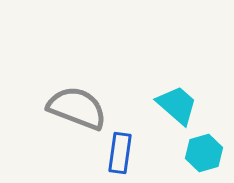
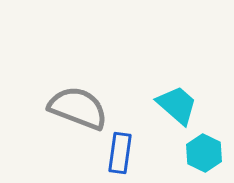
gray semicircle: moved 1 px right
cyan hexagon: rotated 18 degrees counterclockwise
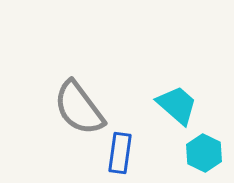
gray semicircle: moved 1 px right; rotated 148 degrees counterclockwise
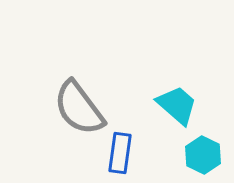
cyan hexagon: moved 1 px left, 2 px down
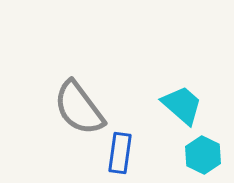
cyan trapezoid: moved 5 px right
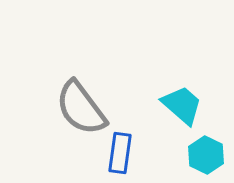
gray semicircle: moved 2 px right
cyan hexagon: moved 3 px right
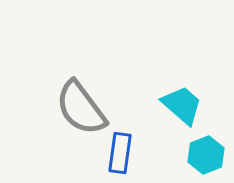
cyan hexagon: rotated 12 degrees clockwise
